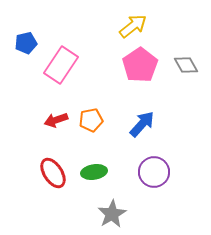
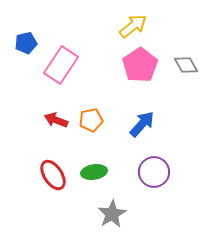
red arrow: rotated 40 degrees clockwise
red ellipse: moved 2 px down
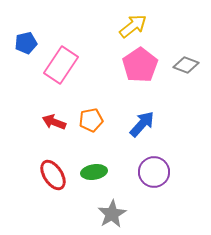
gray diamond: rotated 40 degrees counterclockwise
red arrow: moved 2 px left, 2 px down
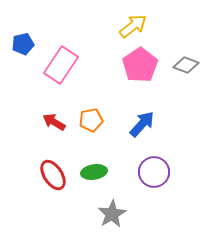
blue pentagon: moved 3 px left, 1 px down
red arrow: rotated 10 degrees clockwise
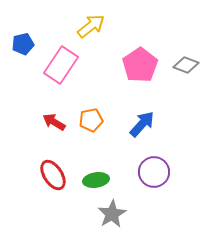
yellow arrow: moved 42 px left
green ellipse: moved 2 px right, 8 px down
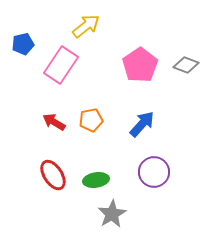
yellow arrow: moved 5 px left
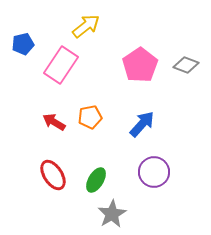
orange pentagon: moved 1 px left, 3 px up
green ellipse: rotated 50 degrees counterclockwise
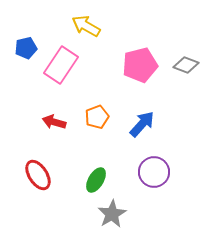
yellow arrow: rotated 112 degrees counterclockwise
blue pentagon: moved 3 px right, 4 px down
pink pentagon: rotated 20 degrees clockwise
orange pentagon: moved 7 px right; rotated 10 degrees counterclockwise
red arrow: rotated 15 degrees counterclockwise
red ellipse: moved 15 px left
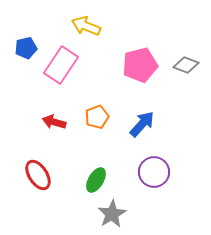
yellow arrow: rotated 8 degrees counterclockwise
